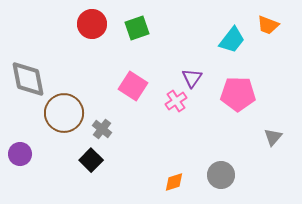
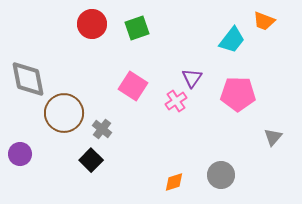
orange trapezoid: moved 4 px left, 4 px up
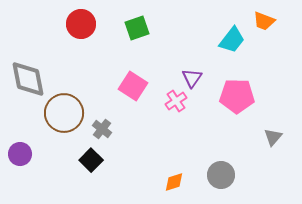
red circle: moved 11 px left
pink pentagon: moved 1 px left, 2 px down
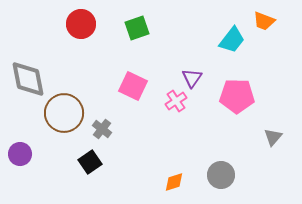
pink square: rotated 8 degrees counterclockwise
black square: moved 1 px left, 2 px down; rotated 10 degrees clockwise
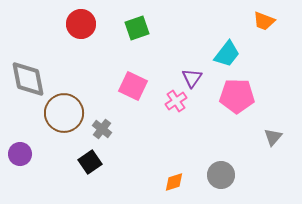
cyan trapezoid: moved 5 px left, 14 px down
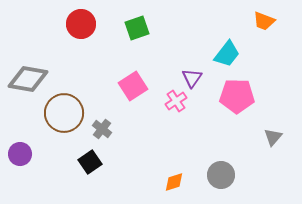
gray diamond: rotated 69 degrees counterclockwise
pink square: rotated 32 degrees clockwise
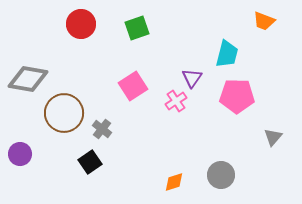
cyan trapezoid: rotated 24 degrees counterclockwise
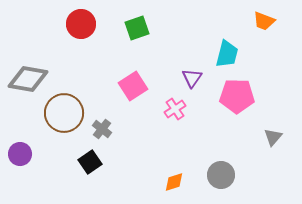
pink cross: moved 1 px left, 8 px down
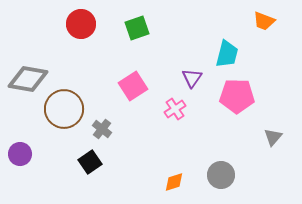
brown circle: moved 4 px up
